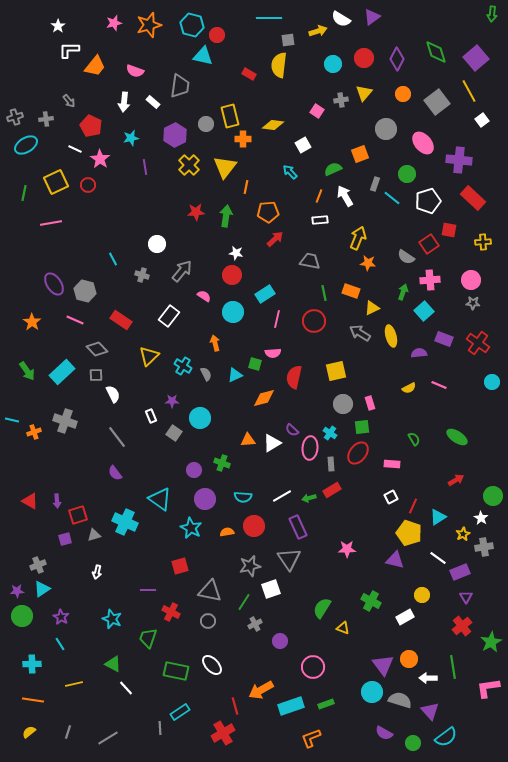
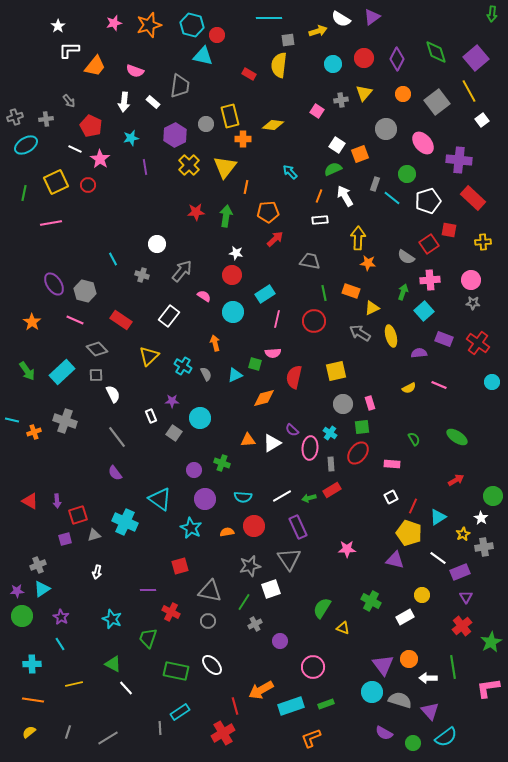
white square at (303, 145): moved 34 px right; rotated 28 degrees counterclockwise
yellow arrow at (358, 238): rotated 20 degrees counterclockwise
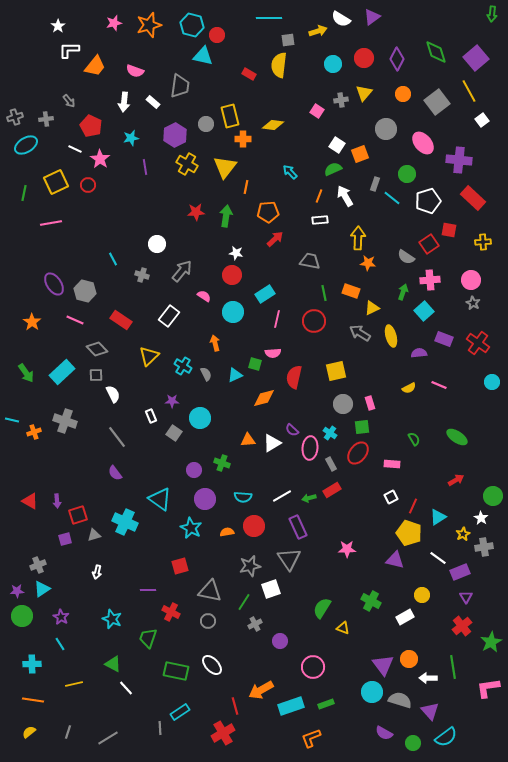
yellow cross at (189, 165): moved 2 px left, 1 px up; rotated 15 degrees counterclockwise
gray star at (473, 303): rotated 24 degrees clockwise
green arrow at (27, 371): moved 1 px left, 2 px down
gray rectangle at (331, 464): rotated 24 degrees counterclockwise
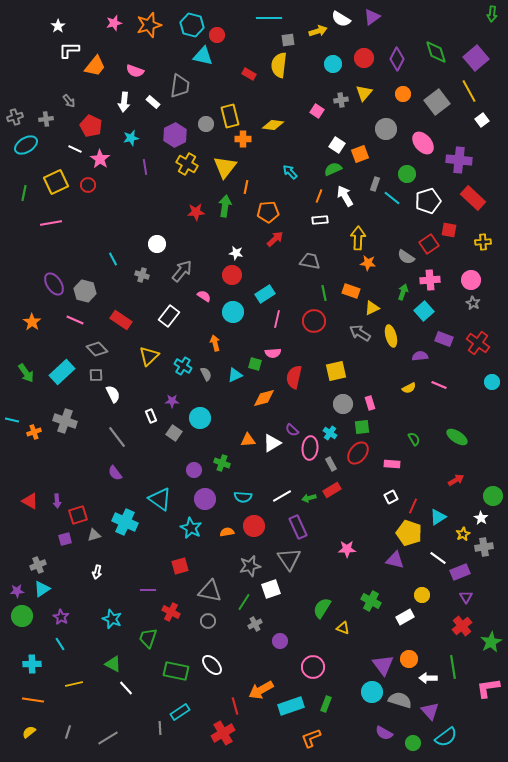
green arrow at (226, 216): moved 1 px left, 10 px up
purple semicircle at (419, 353): moved 1 px right, 3 px down
green rectangle at (326, 704): rotated 49 degrees counterclockwise
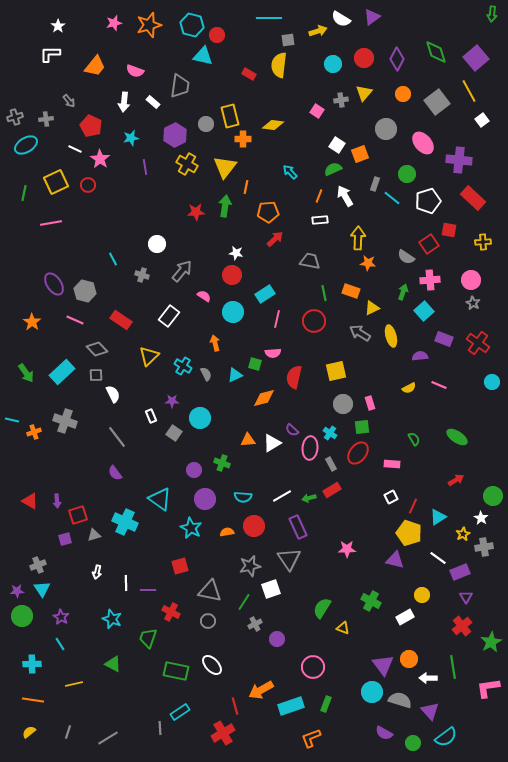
white L-shape at (69, 50): moved 19 px left, 4 px down
cyan triangle at (42, 589): rotated 30 degrees counterclockwise
purple circle at (280, 641): moved 3 px left, 2 px up
white line at (126, 688): moved 105 px up; rotated 42 degrees clockwise
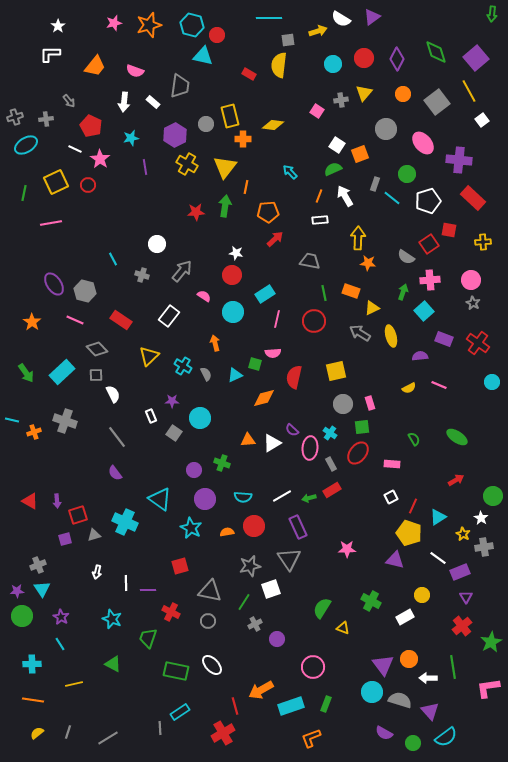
yellow star at (463, 534): rotated 16 degrees counterclockwise
yellow semicircle at (29, 732): moved 8 px right, 1 px down
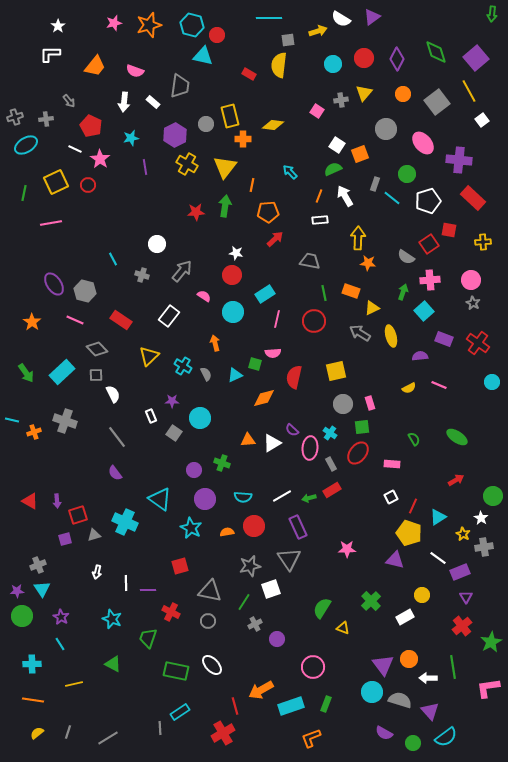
orange line at (246, 187): moved 6 px right, 2 px up
green cross at (371, 601): rotated 18 degrees clockwise
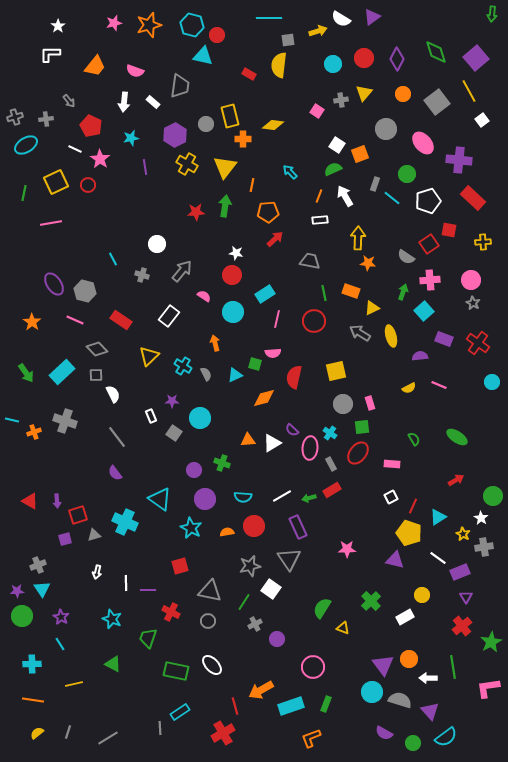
white square at (271, 589): rotated 36 degrees counterclockwise
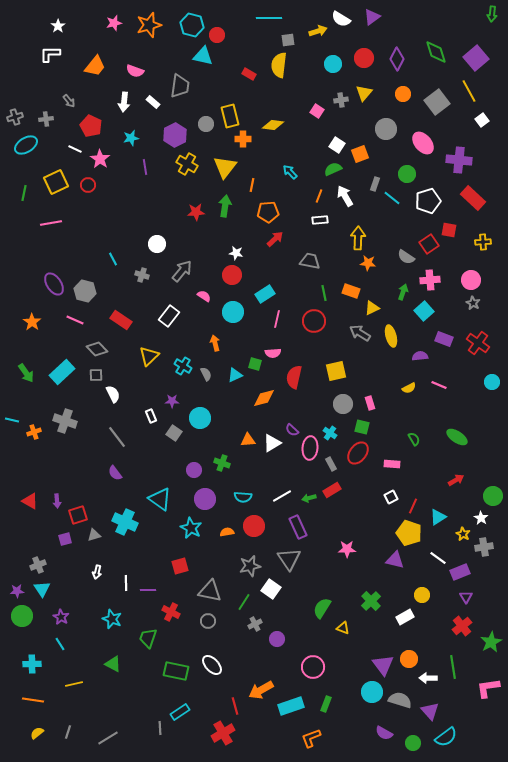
green square at (362, 427): rotated 21 degrees clockwise
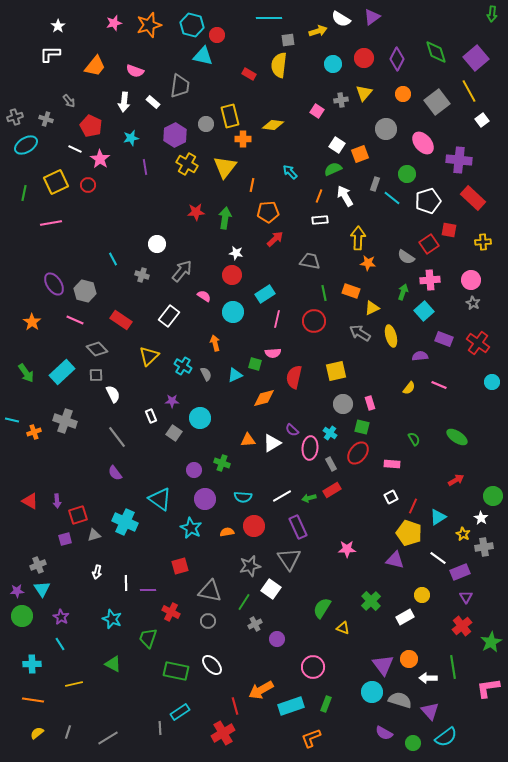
gray cross at (46, 119): rotated 24 degrees clockwise
green arrow at (225, 206): moved 12 px down
yellow semicircle at (409, 388): rotated 24 degrees counterclockwise
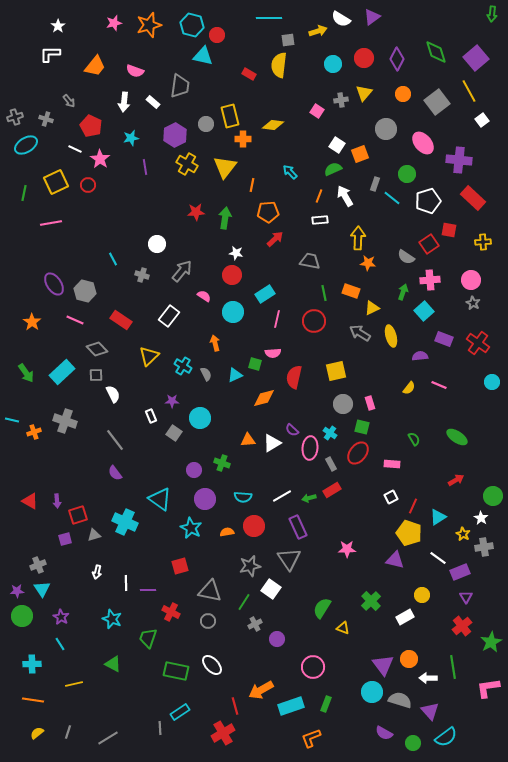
gray line at (117, 437): moved 2 px left, 3 px down
